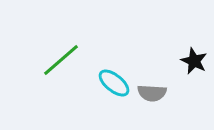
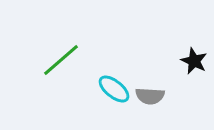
cyan ellipse: moved 6 px down
gray semicircle: moved 2 px left, 3 px down
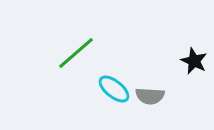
green line: moved 15 px right, 7 px up
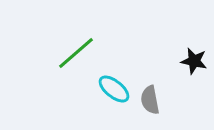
black star: rotated 12 degrees counterclockwise
gray semicircle: moved 4 px down; rotated 76 degrees clockwise
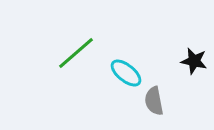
cyan ellipse: moved 12 px right, 16 px up
gray semicircle: moved 4 px right, 1 px down
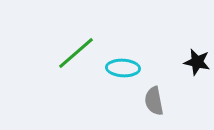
black star: moved 3 px right, 1 px down
cyan ellipse: moved 3 px left, 5 px up; rotated 36 degrees counterclockwise
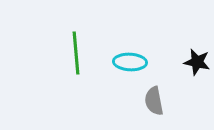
green line: rotated 54 degrees counterclockwise
cyan ellipse: moved 7 px right, 6 px up
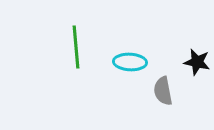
green line: moved 6 px up
gray semicircle: moved 9 px right, 10 px up
